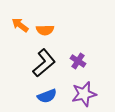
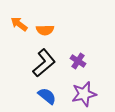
orange arrow: moved 1 px left, 1 px up
blue semicircle: rotated 120 degrees counterclockwise
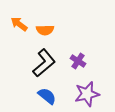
purple star: moved 3 px right
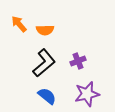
orange arrow: rotated 12 degrees clockwise
purple cross: rotated 35 degrees clockwise
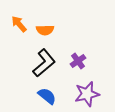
purple cross: rotated 14 degrees counterclockwise
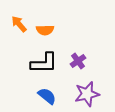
black L-shape: rotated 40 degrees clockwise
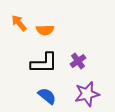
orange arrow: moved 1 px up
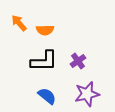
black L-shape: moved 2 px up
